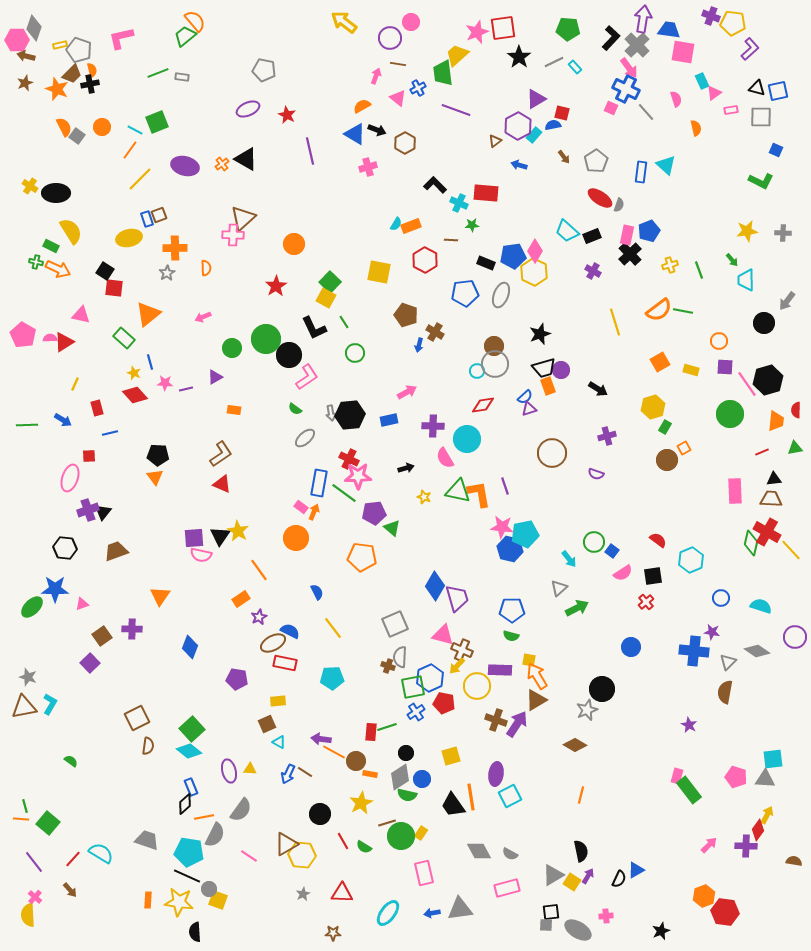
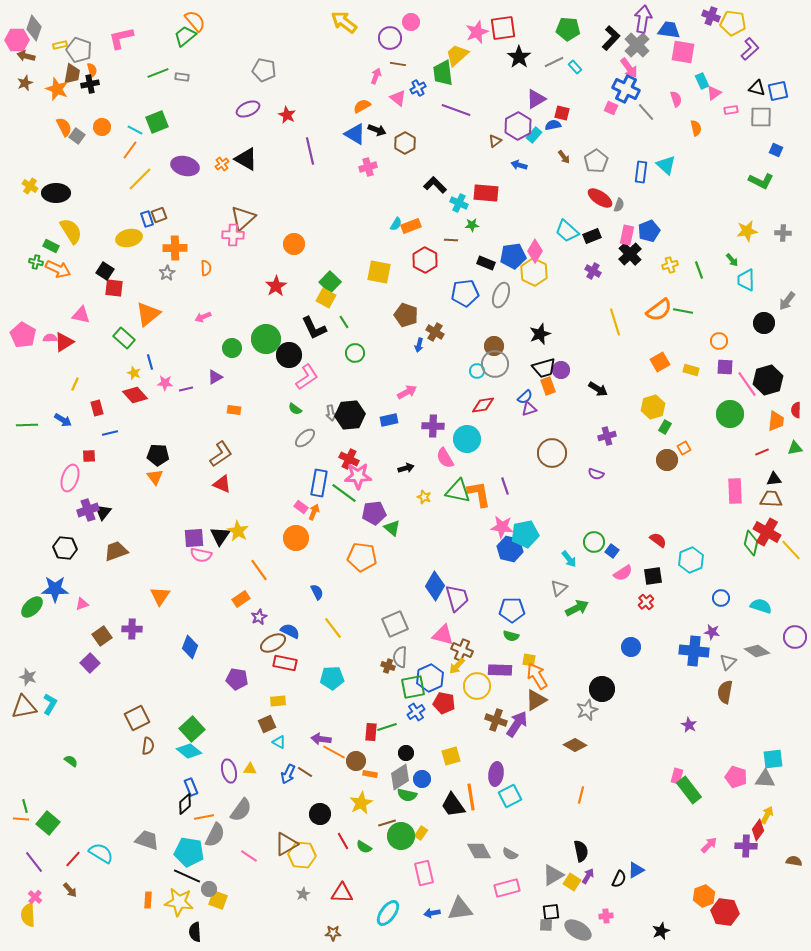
brown trapezoid at (72, 74): rotated 35 degrees counterclockwise
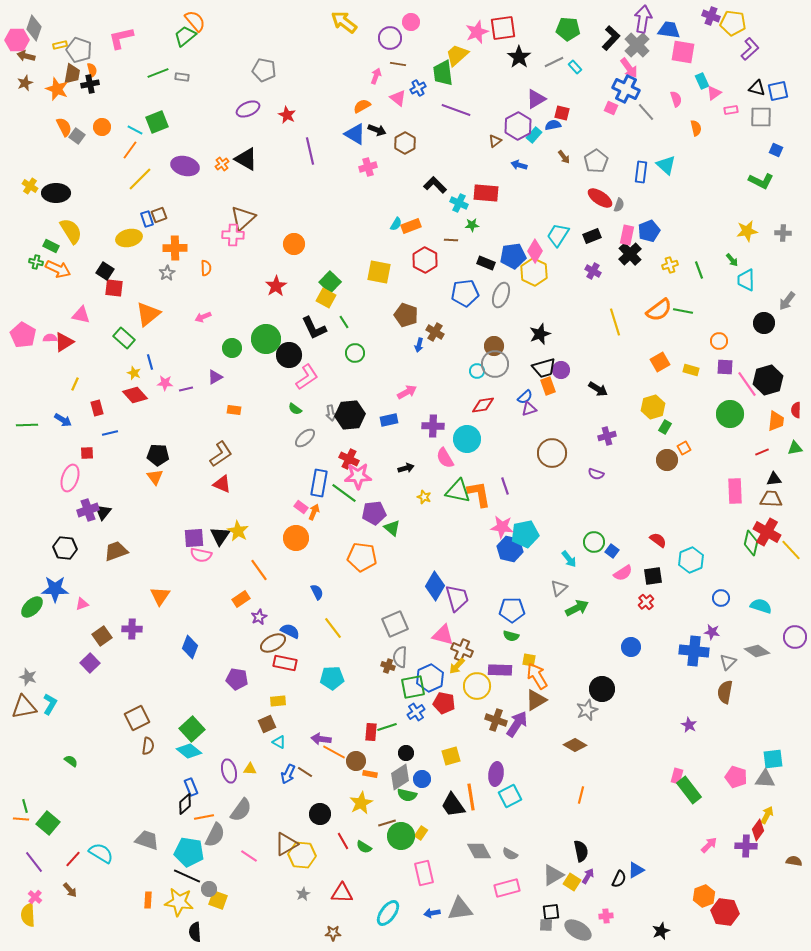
cyan trapezoid at (567, 231): moved 9 px left, 4 px down; rotated 80 degrees clockwise
red square at (89, 456): moved 2 px left, 3 px up
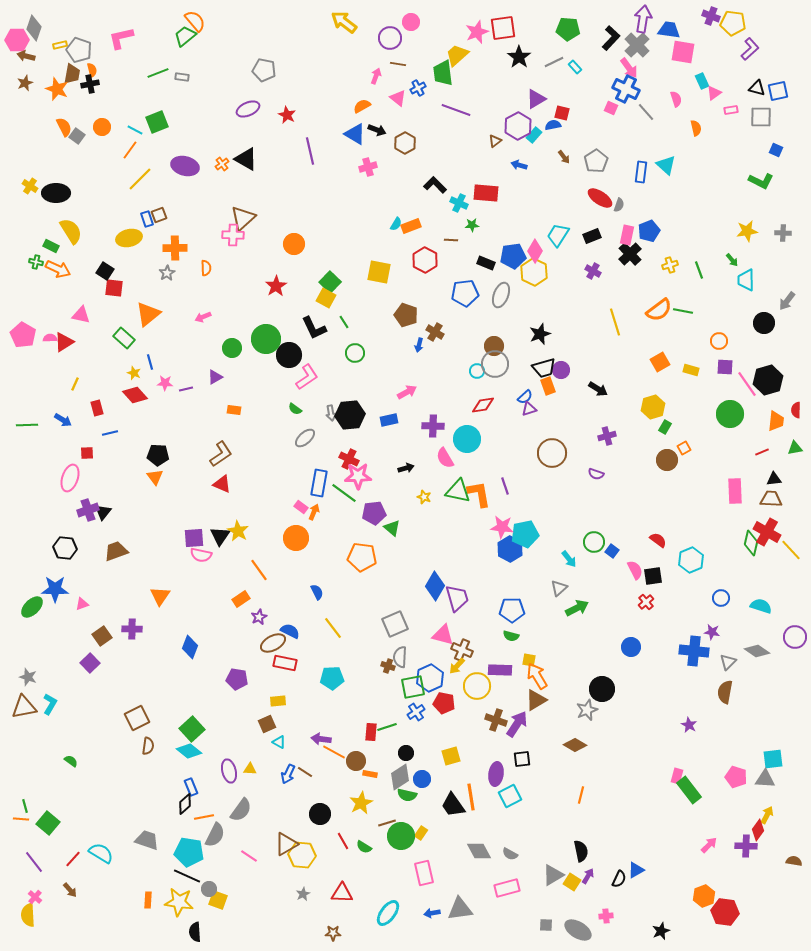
blue hexagon at (510, 549): rotated 15 degrees clockwise
pink semicircle at (623, 573): moved 12 px right, 3 px up; rotated 84 degrees counterclockwise
black square at (551, 912): moved 29 px left, 153 px up
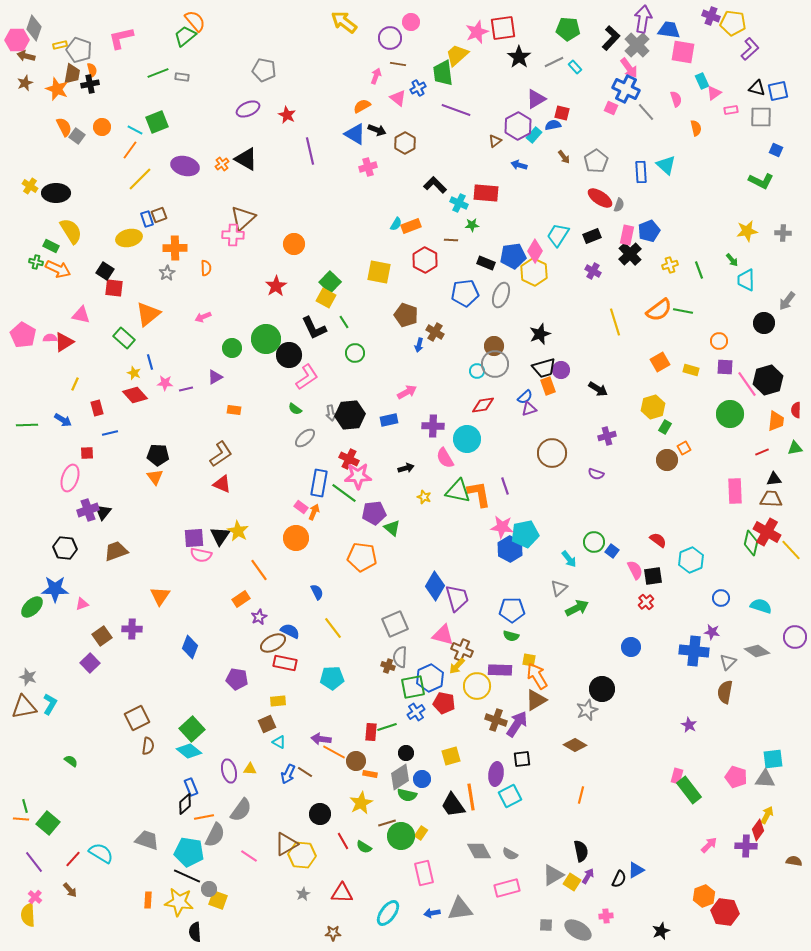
blue rectangle at (641, 172): rotated 10 degrees counterclockwise
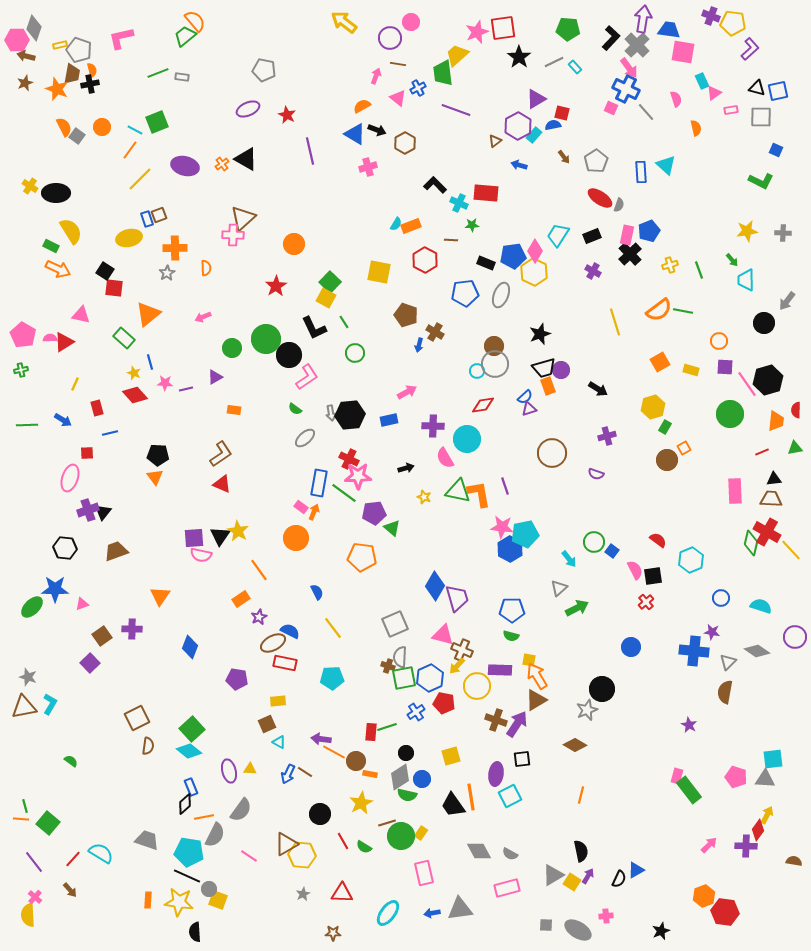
green cross at (36, 262): moved 15 px left, 108 px down; rotated 24 degrees counterclockwise
green square at (413, 687): moved 9 px left, 9 px up
